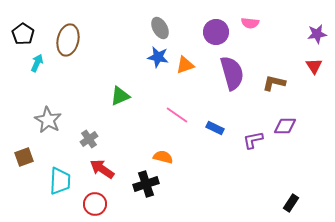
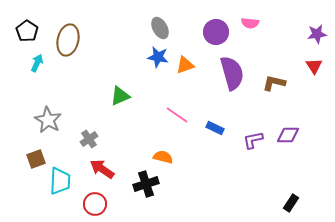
black pentagon: moved 4 px right, 3 px up
purple diamond: moved 3 px right, 9 px down
brown square: moved 12 px right, 2 px down
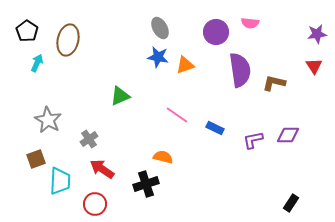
purple semicircle: moved 8 px right, 3 px up; rotated 8 degrees clockwise
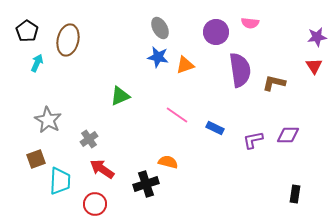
purple star: moved 3 px down
orange semicircle: moved 5 px right, 5 px down
black rectangle: moved 4 px right, 9 px up; rotated 24 degrees counterclockwise
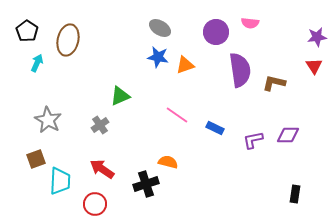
gray ellipse: rotated 30 degrees counterclockwise
gray cross: moved 11 px right, 14 px up
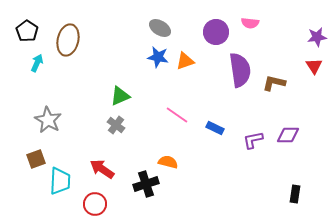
orange triangle: moved 4 px up
gray cross: moved 16 px right; rotated 18 degrees counterclockwise
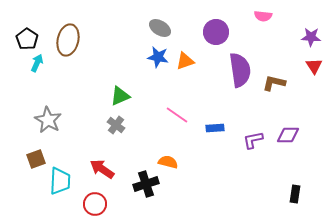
pink semicircle: moved 13 px right, 7 px up
black pentagon: moved 8 px down
purple star: moved 6 px left; rotated 12 degrees clockwise
blue rectangle: rotated 30 degrees counterclockwise
